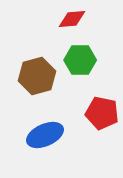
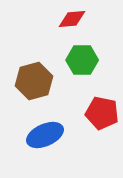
green hexagon: moved 2 px right
brown hexagon: moved 3 px left, 5 px down
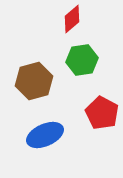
red diamond: rotated 36 degrees counterclockwise
green hexagon: rotated 8 degrees counterclockwise
red pentagon: rotated 16 degrees clockwise
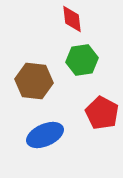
red diamond: rotated 56 degrees counterclockwise
brown hexagon: rotated 21 degrees clockwise
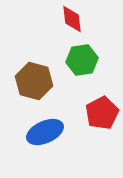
brown hexagon: rotated 9 degrees clockwise
red pentagon: rotated 16 degrees clockwise
blue ellipse: moved 3 px up
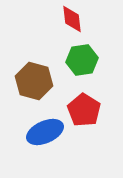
red pentagon: moved 18 px left, 3 px up; rotated 12 degrees counterclockwise
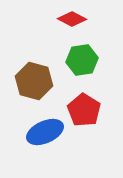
red diamond: rotated 56 degrees counterclockwise
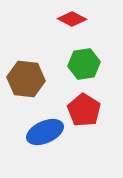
green hexagon: moved 2 px right, 4 px down
brown hexagon: moved 8 px left, 2 px up; rotated 9 degrees counterclockwise
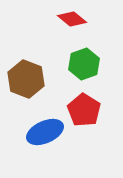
red diamond: rotated 12 degrees clockwise
green hexagon: rotated 12 degrees counterclockwise
brown hexagon: rotated 15 degrees clockwise
